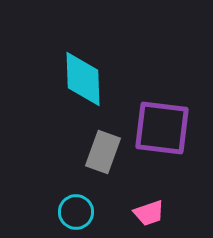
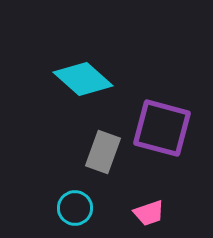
cyan diamond: rotated 46 degrees counterclockwise
purple square: rotated 8 degrees clockwise
cyan circle: moved 1 px left, 4 px up
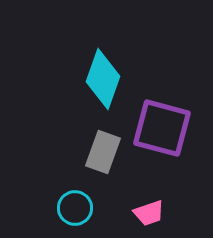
cyan diamond: moved 20 px right; rotated 68 degrees clockwise
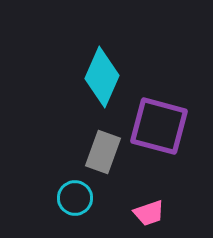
cyan diamond: moved 1 px left, 2 px up; rotated 4 degrees clockwise
purple square: moved 3 px left, 2 px up
cyan circle: moved 10 px up
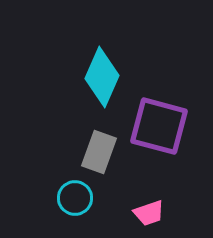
gray rectangle: moved 4 px left
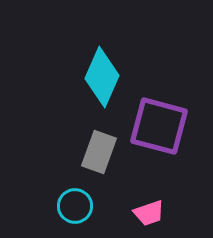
cyan circle: moved 8 px down
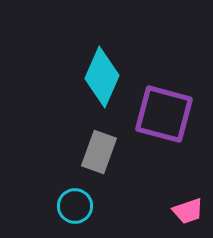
purple square: moved 5 px right, 12 px up
pink trapezoid: moved 39 px right, 2 px up
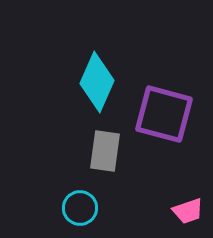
cyan diamond: moved 5 px left, 5 px down
gray rectangle: moved 6 px right, 1 px up; rotated 12 degrees counterclockwise
cyan circle: moved 5 px right, 2 px down
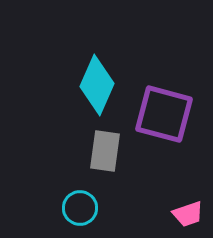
cyan diamond: moved 3 px down
pink trapezoid: moved 3 px down
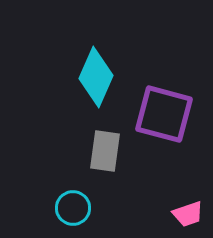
cyan diamond: moved 1 px left, 8 px up
cyan circle: moved 7 px left
